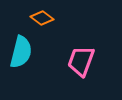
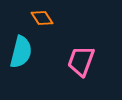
orange diamond: rotated 20 degrees clockwise
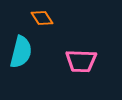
pink trapezoid: rotated 108 degrees counterclockwise
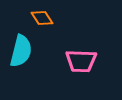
cyan semicircle: moved 1 px up
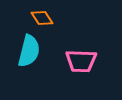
cyan semicircle: moved 8 px right
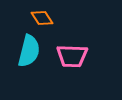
pink trapezoid: moved 9 px left, 5 px up
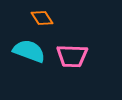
cyan semicircle: rotated 84 degrees counterclockwise
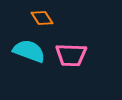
pink trapezoid: moved 1 px left, 1 px up
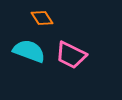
pink trapezoid: rotated 24 degrees clockwise
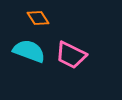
orange diamond: moved 4 px left
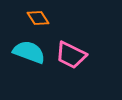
cyan semicircle: moved 1 px down
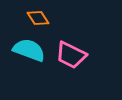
cyan semicircle: moved 2 px up
